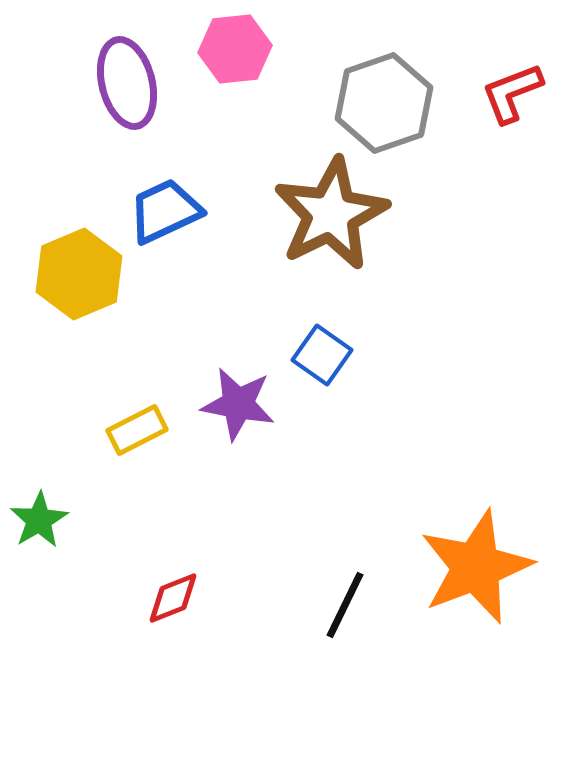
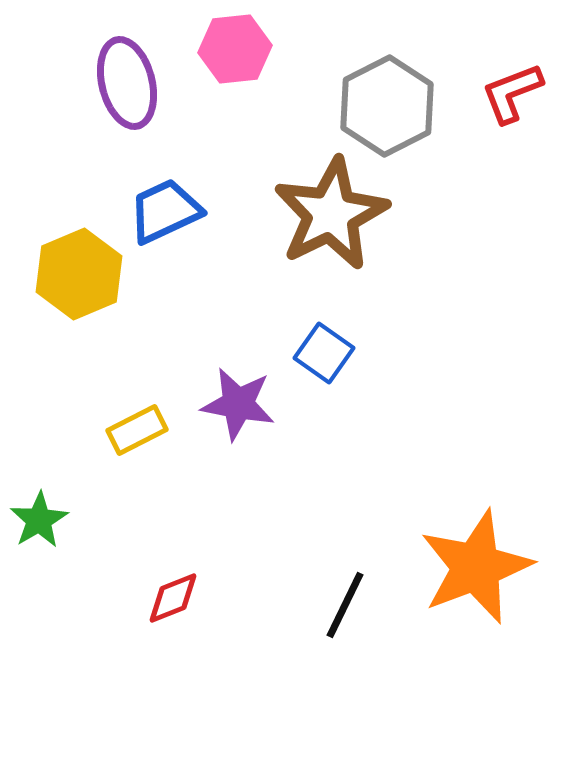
gray hexagon: moved 3 px right, 3 px down; rotated 8 degrees counterclockwise
blue square: moved 2 px right, 2 px up
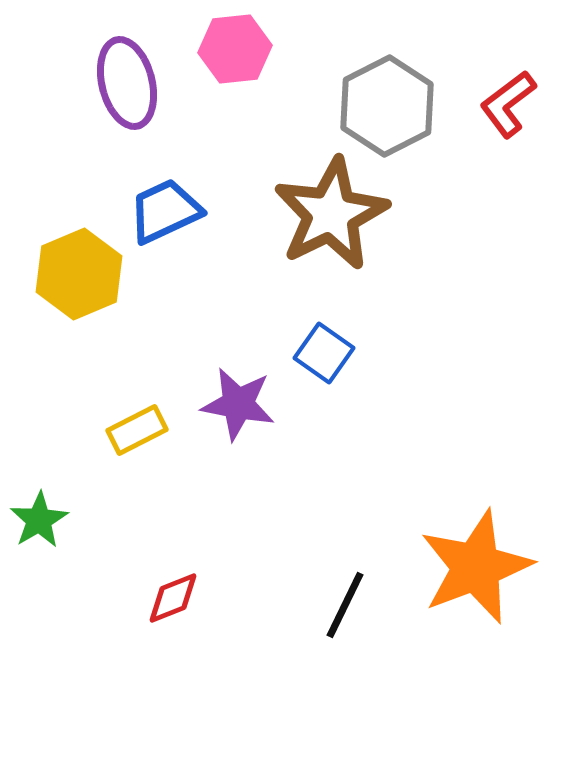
red L-shape: moved 4 px left, 11 px down; rotated 16 degrees counterclockwise
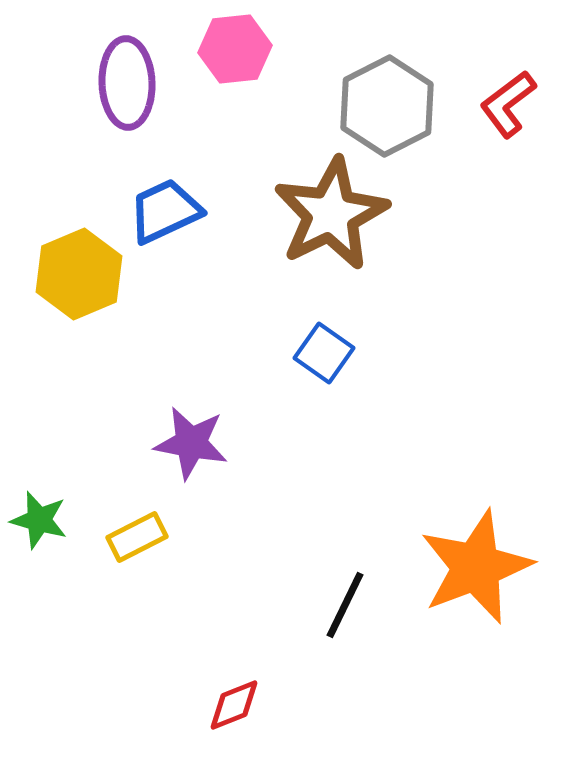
purple ellipse: rotated 12 degrees clockwise
purple star: moved 47 px left, 39 px down
yellow rectangle: moved 107 px down
green star: rotated 26 degrees counterclockwise
red diamond: moved 61 px right, 107 px down
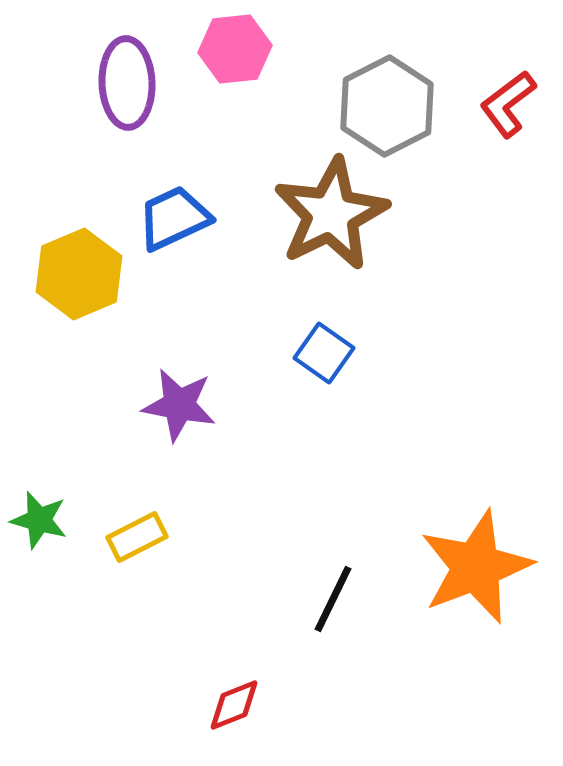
blue trapezoid: moved 9 px right, 7 px down
purple star: moved 12 px left, 38 px up
black line: moved 12 px left, 6 px up
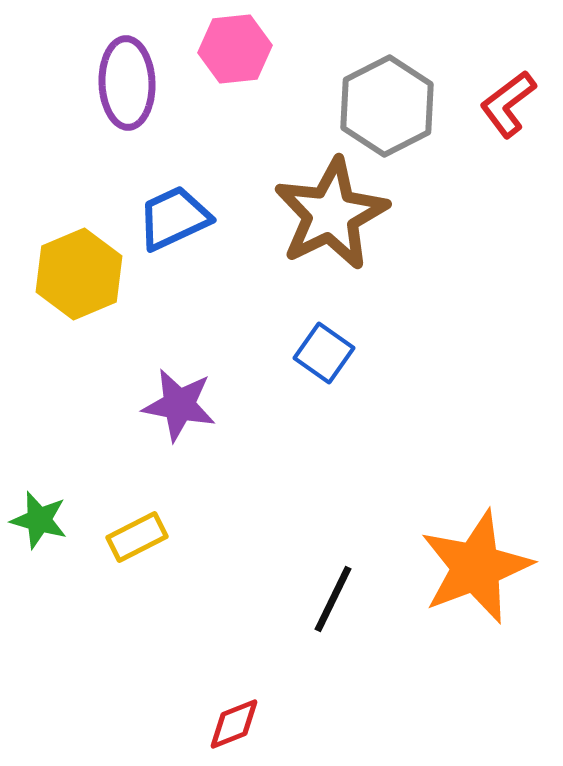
red diamond: moved 19 px down
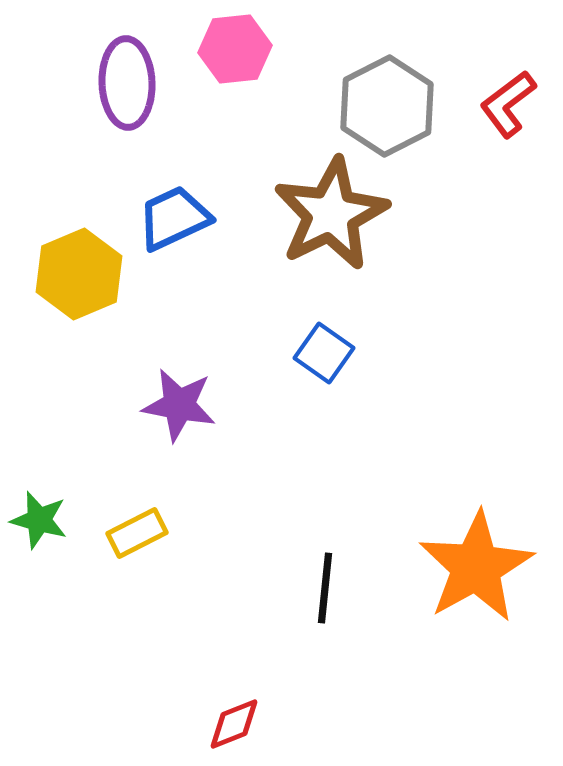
yellow rectangle: moved 4 px up
orange star: rotated 8 degrees counterclockwise
black line: moved 8 px left, 11 px up; rotated 20 degrees counterclockwise
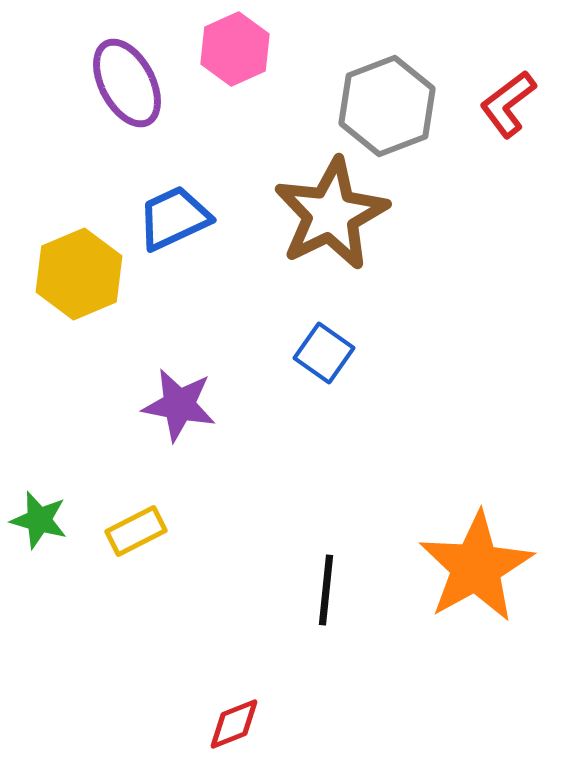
pink hexagon: rotated 18 degrees counterclockwise
purple ellipse: rotated 26 degrees counterclockwise
gray hexagon: rotated 6 degrees clockwise
yellow rectangle: moved 1 px left, 2 px up
black line: moved 1 px right, 2 px down
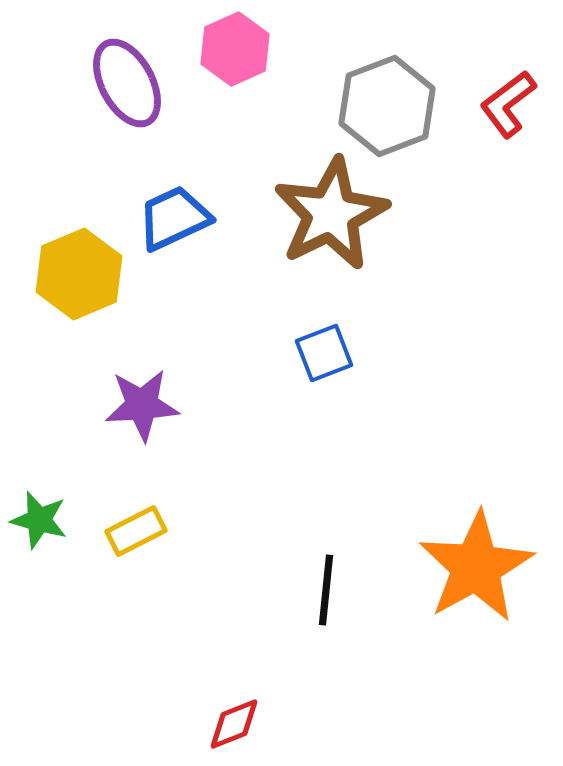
blue square: rotated 34 degrees clockwise
purple star: moved 37 px left; rotated 14 degrees counterclockwise
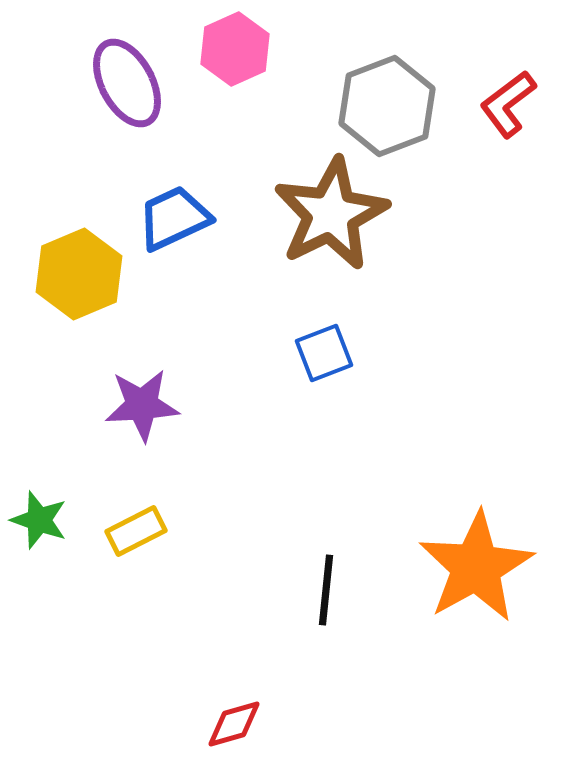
green star: rotated 4 degrees clockwise
red diamond: rotated 6 degrees clockwise
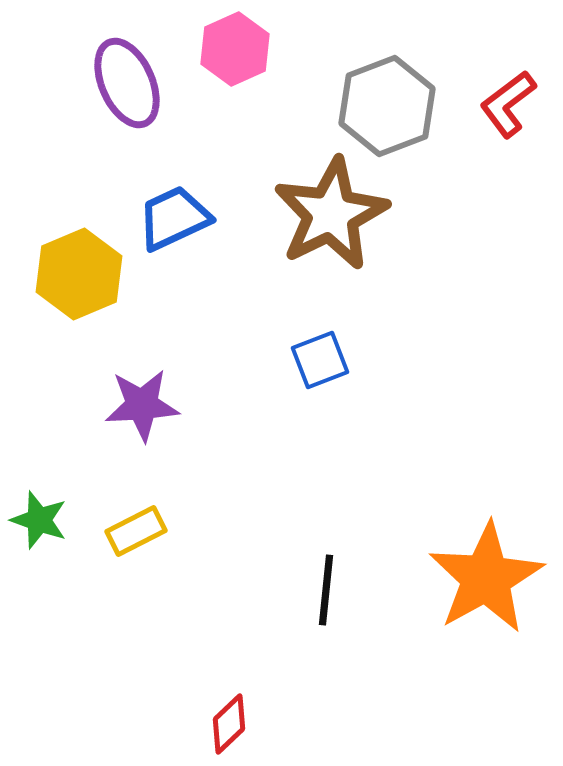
purple ellipse: rotated 4 degrees clockwise
blue square: moved 4 px left, 7 px down
orange star: moved 10 px right, 11 px down
red diamond: moved 5 px left; rotated 28 degrees counterclockwise
